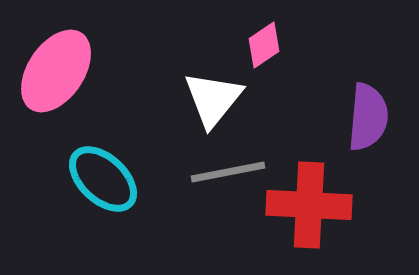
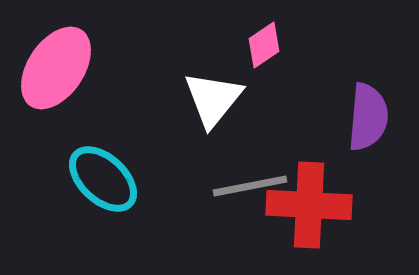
pink ellipse: moved 3 px up
gray line: moved 22 px right, 14 px down
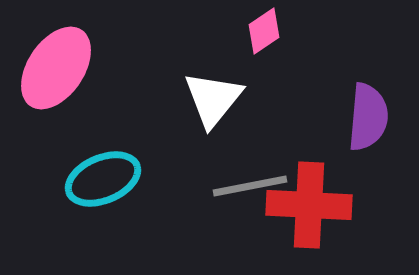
pink diamond: moved 14 px up
cyan ellipse: rotated 66 degrees counterclockwise
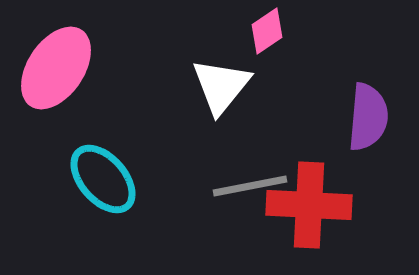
pink diamond: moved 3 px right
white triangle: moved 8 px right, 13 px up
cyan ellipse: rotated 72 degrees clockwise
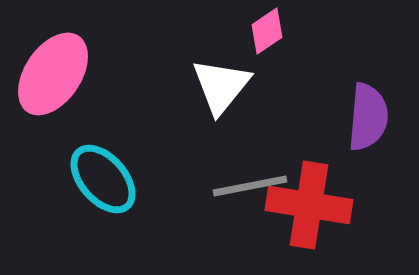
pink ellipse: moved 3 px left, 6 px down
red cross: rotated 6 degrees clockwise
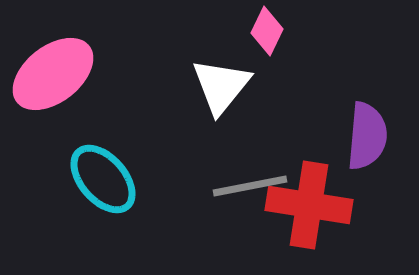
pink diamond: rotated 30 degrees counterclockwise
pink ellipse: rotated 18 degrees clockwise
purple semicircle: moved 1 px left, 19 px down
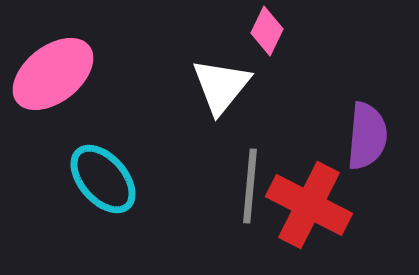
gray line: rotated 74 degrees counterclockwise
red cross: rotated 18 degrees clockwise
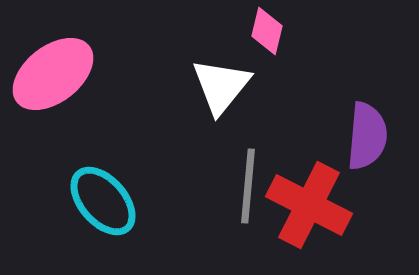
pink diamond: rotated 12 degrees counterclockwise
cyan ellipse: moved 22 px down
gray line: moved 2 px left
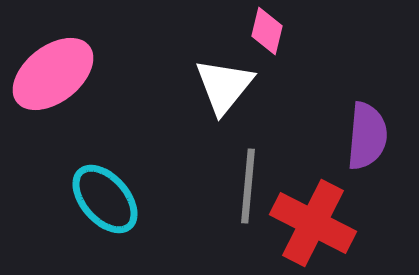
white triangle: moved 3 px right
cyan ellipse: moved 2 px right, 2 px up
red cross: moved 4 px right, 18 px down
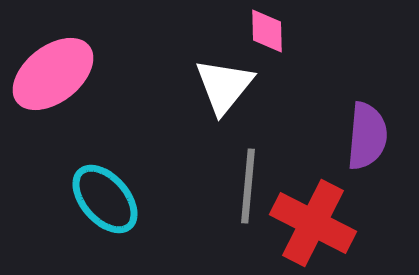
pink diamond: rotated 15 degrees counterclockwise
